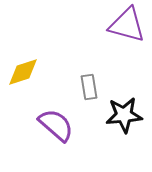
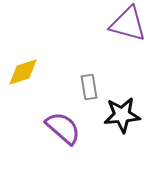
purple triangle: moved 1 px right, 1 px up
black star: moved 2 px left
purple semicircle: moved 7 px right, 3 px down
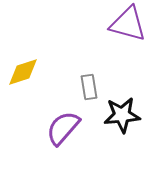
purple semicircle: rotated 90 degrees counterclockwise
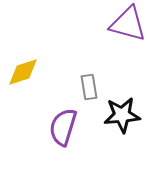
purple semicircle: moved 1 px up; rotated 24 degrees counterclockwise
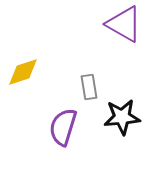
purple triangle: moved 4 px left; rotated 15 degrees clockwise
black star: moved 2 px down
